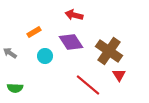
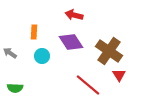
orange rectangle: rotated 56 degrees counterclockwise
cyan circle: moved 3 px left
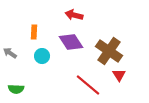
green semicircle: moved 1 px right, 1 px down
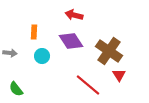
purple diamond: moved 1 px up
gray arrow: rotated 152 degrees clockwise
green semicircle: rotated 49 degrees clockwise
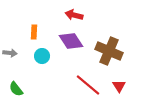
brown cross: rotated 12 degrees counterclockwise
red triangle: moved 11 px down
